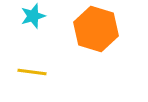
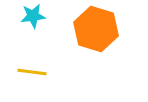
cyan star: rotated 10 degrees clockwise
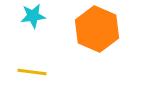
orange hexagon: moved 1 px right; rotated 6 degrees clockwise
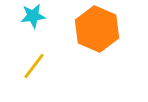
yellow line: moved 2 px right, 6 px up; rotated 60 degrees counterclockwise
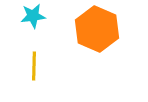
yellow line: rotated 36 degrees counterclockwise
